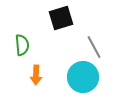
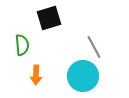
black square: moved 12 px left
cyan circle: moved 1 px up
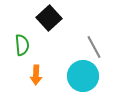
black square: rotated 25 degrees counterclockwise
